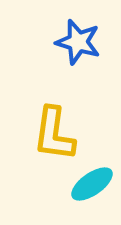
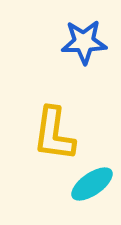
blue star: moved 6 px right; rotated 18 degrees counterclockwise
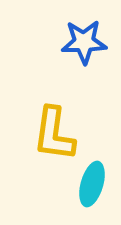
cyan ellipse: rotated 39 degrees counterclockwise
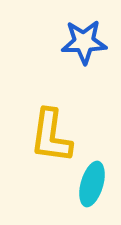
yellow L-shape: moved 3 px left, 2 px down
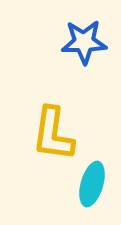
yellow L-shape: moved 2 px right, 2 px up
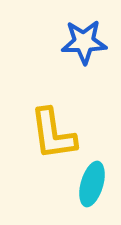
yellow L-shape: rotated 16 degrees counterclockwise
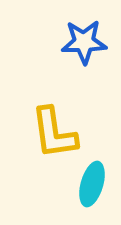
yellow L-shape: moved 1 px right, 1 px up
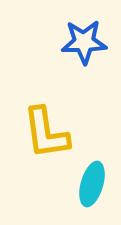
yellow L-shape: moved 8 px left
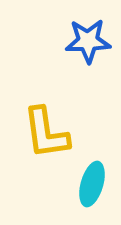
blue star: moved 4 px right, 1 px up
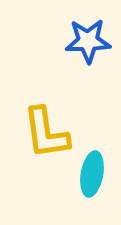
cyan ellipse: moved 10 px up; rotated 6 degrees counterclockwise
